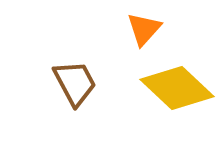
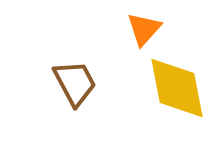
yellow diamond: rotated 36 degrees clockwise
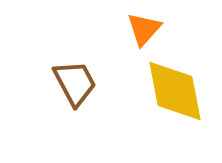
yellow diamond: moved 2 px left, 3 px down
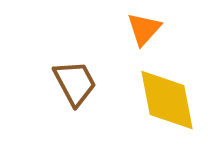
yellow diamond: moved 8 px left, 9 px down
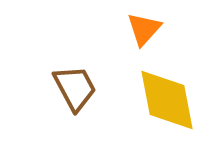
brown trapezoid: moved 5 px down
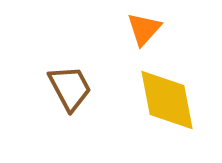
brown trapezoid: moved 5 px left
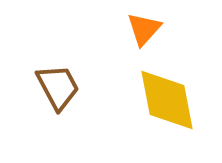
brown trapezoid: moved 12 px left, 1 px up
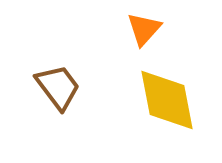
brown trapezoid: rotated 9 degrees counterclockwise
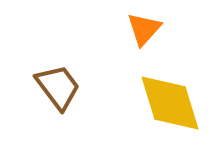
yellow diamond: moved 3 px right, 3 px down; rotated 6 degrees counterclockwise
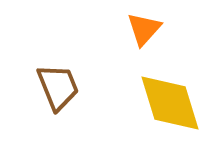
brown trapezoid: rotated 15 degrees clockwise
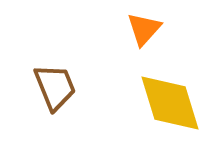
brown trapezoid: moved 3 px left
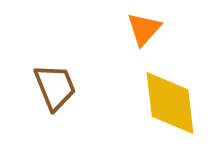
yellow diamond: rotated 10 degrees clockwise
